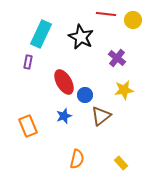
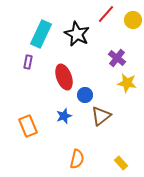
red line: rotated 54 degrees counterclockwise
black star: moved 4 px left, 3 px up
red ellipse: moved 5 px up; rotated 10 degrees clockwise
yellow star: moved 3 px right, 7 px up; rotated 18 degrees clockwise
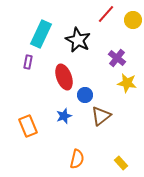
black star: moved 1 px right, 6 px down
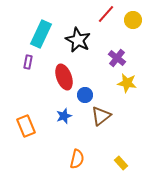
orange rectangle: moved 2 px left
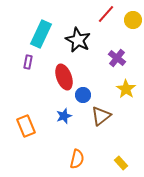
yellow star: moved 1 px left, 6 px down; rotated 24 degrees clockwise
blue circle: moved 2 px left
